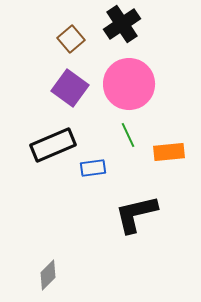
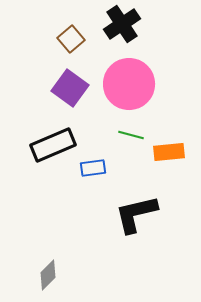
green line: moved 3 px right; rotated 50 degrees counterclockwise
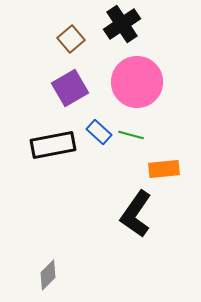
pink circle: moved 8 px right, 2 px up
purple square: rotated 24 degrees clockwise
black rectangle: rotated 12 degrees clockwise
orange rectangle: moved 5 px left, 17 px down
blue rectangle: moved 6 px right, 36 px up; rotated 50 degrees clockwise
black L-shape: rotated 42 degrees counterclockwise
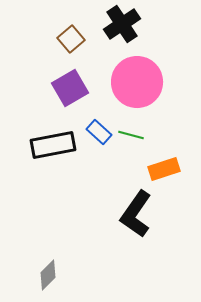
orange rectangle: rotated 12 degrees counterclockwise
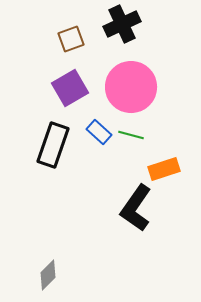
black cross: rotated 9 degrees clockwise
brown square: rotated 20 degrees clockwise
pink circle: moved 6 px left, 5 px down
black rectangle: rotated 60 degrees counterclockwise
black L-shape: moved 6 px up
